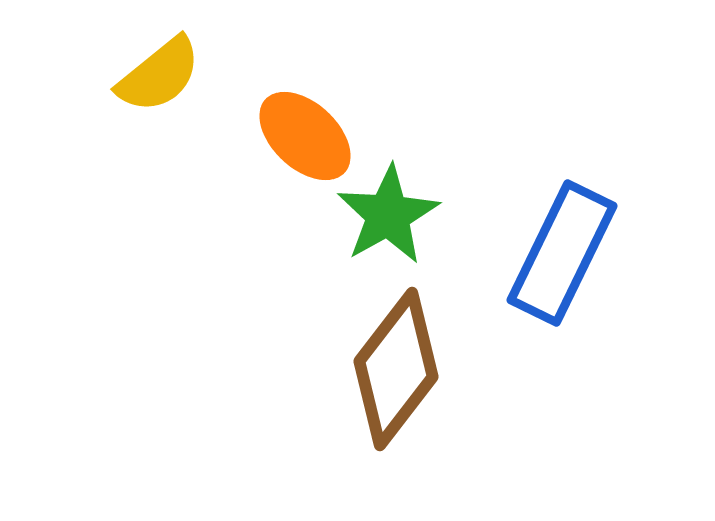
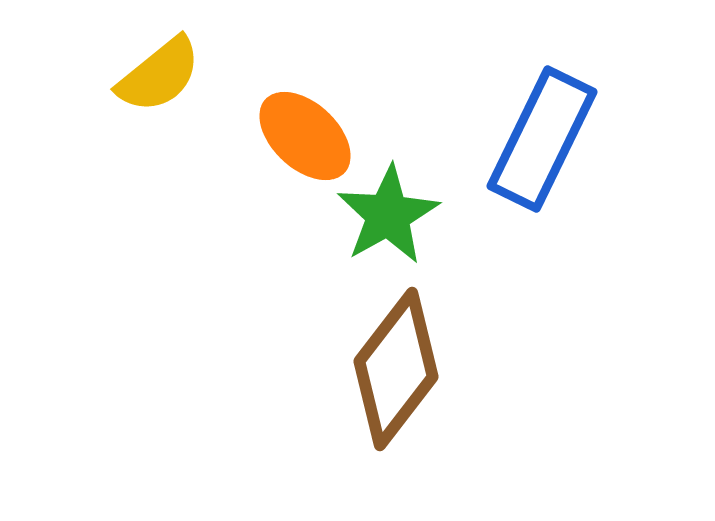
blue rectangle: moved 20 px left, 114 px up
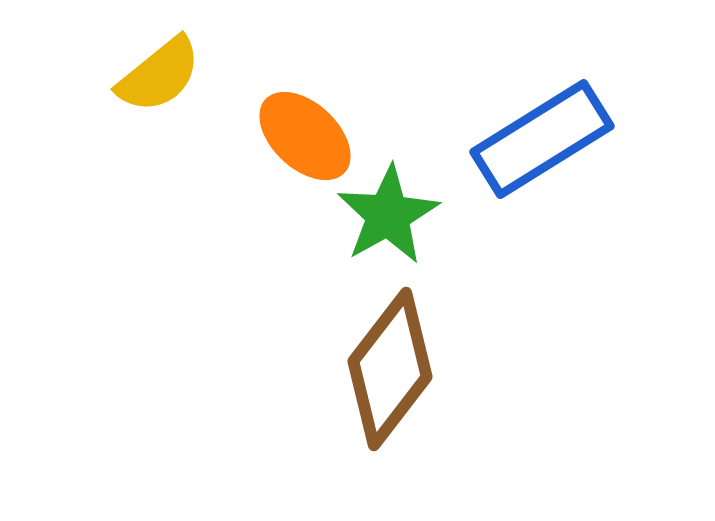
blue rectangle: rotated 32 degrees clockwise
brown diamond: moved 6 px left
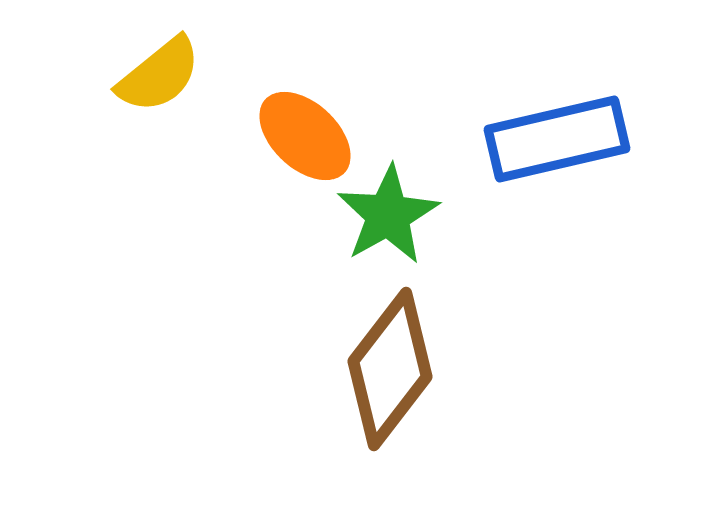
blue rectangle: moved 15 px right; rotated 19 degrees clockwise
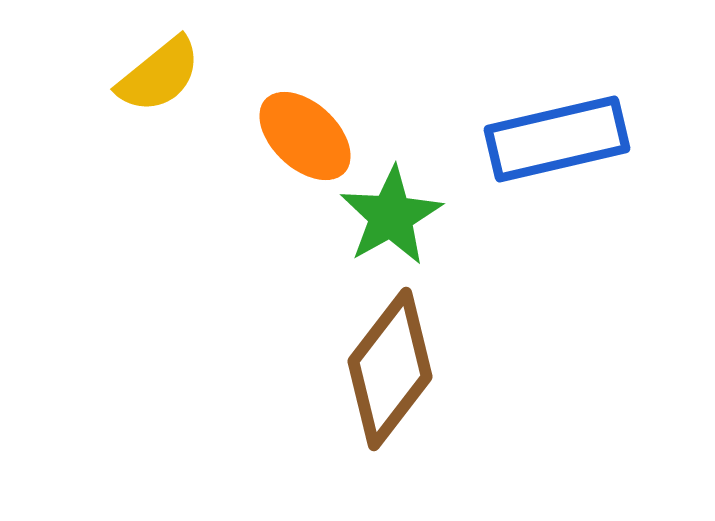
green star: moved 3 px right, 1 px down
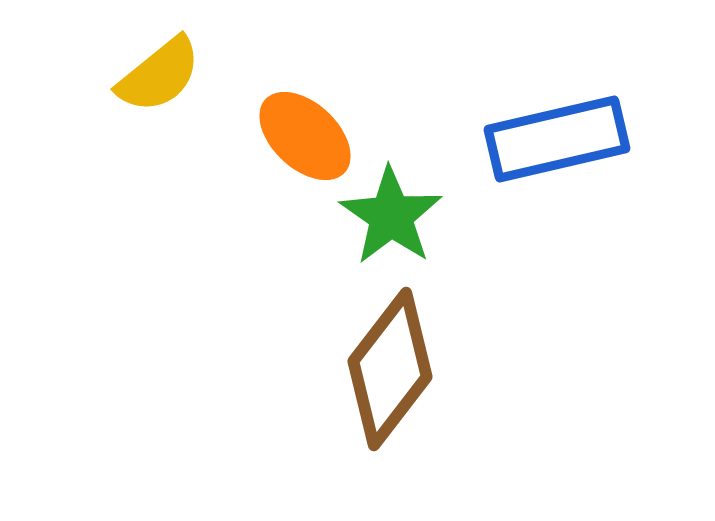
green star: rotated 8 degrees counterclockwise
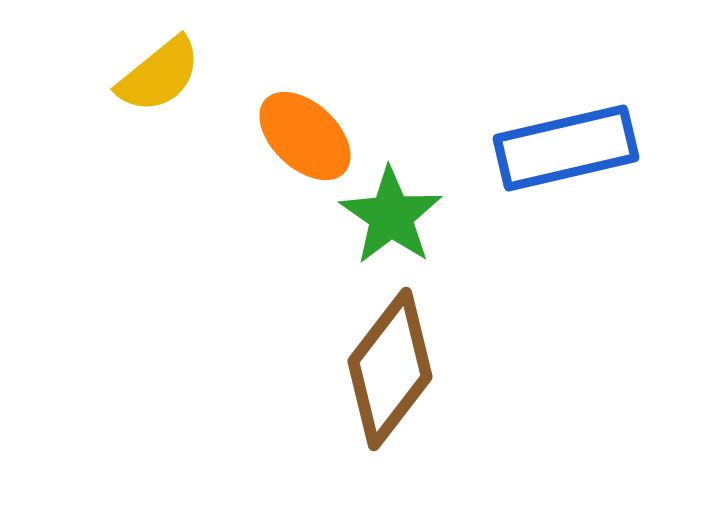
blue rectangle: moved 9 px right, 9 px down
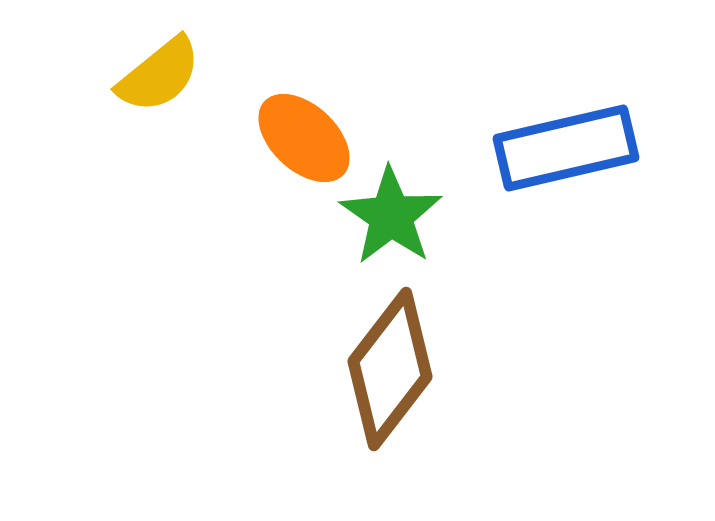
orange ellipse: moved 1 px left, 2 px down
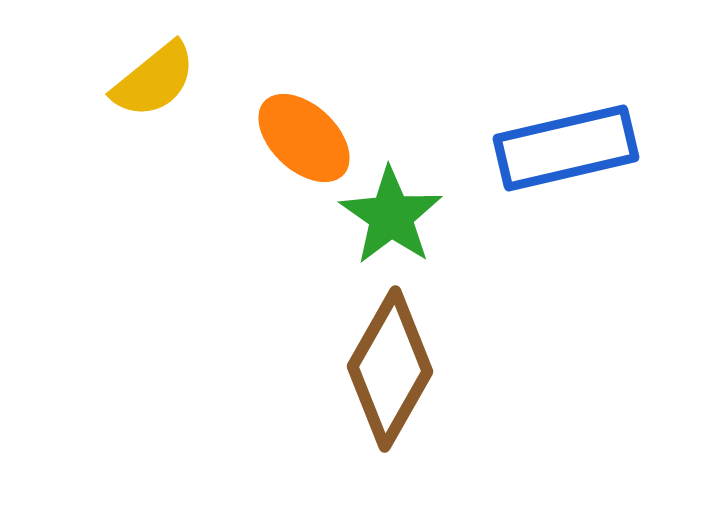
yellow semicircle: moved 5 px left, 5 px down
brown diamond: rotated 8 degrees counterclockwise
